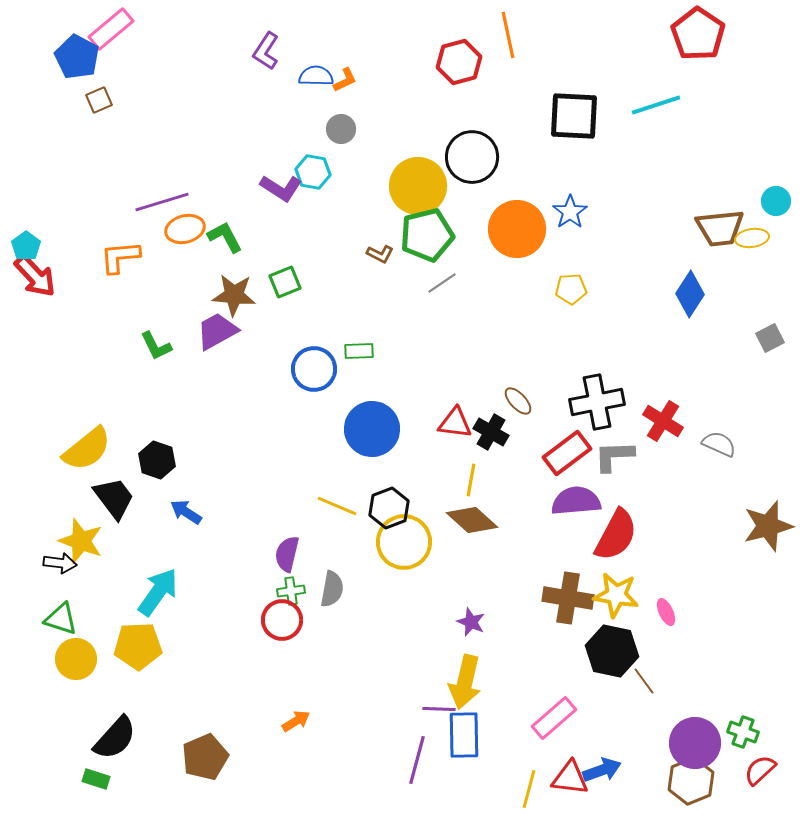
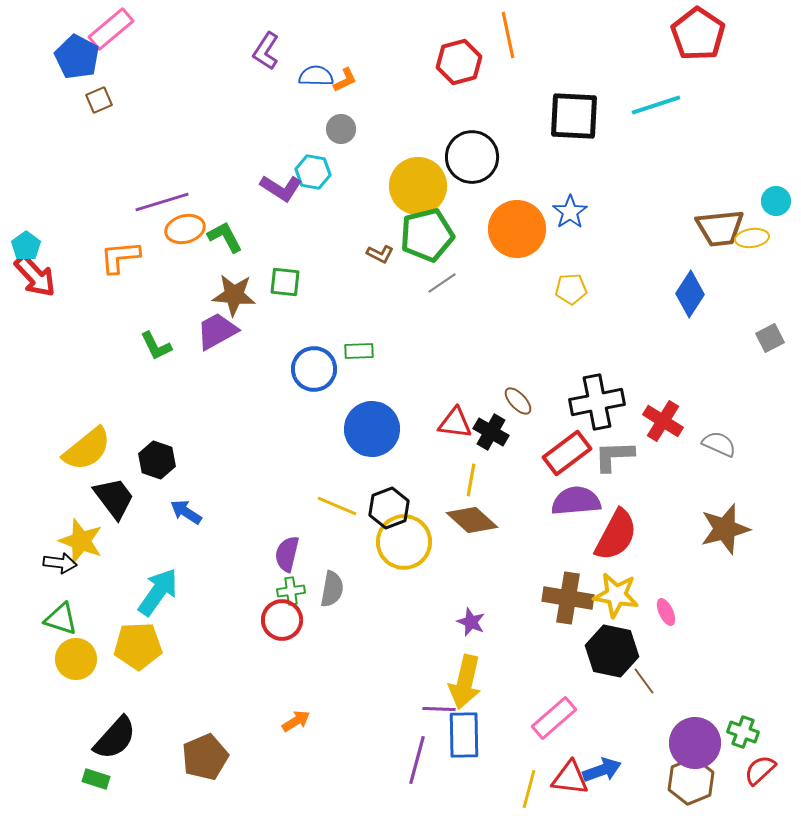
green square at (285, 282): rotated 28 degrees clockwise
brown star at (768, 526): moved 43 px left, 3 px down
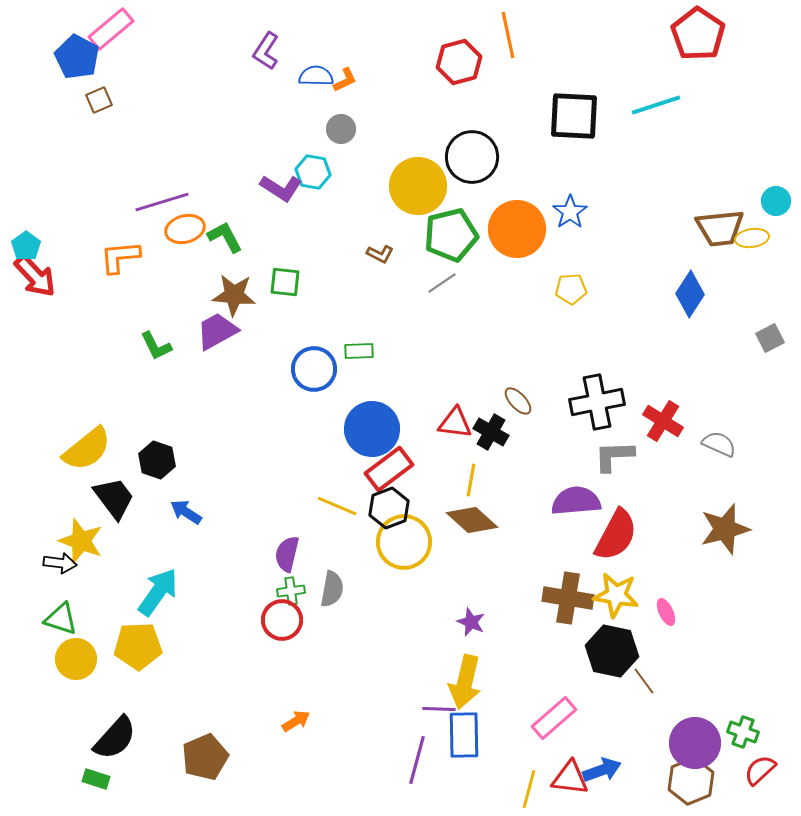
green pentagon at (427, 235): moved 24 px right
red rectangle at (567, 453): moved 178 px left, 16 px down
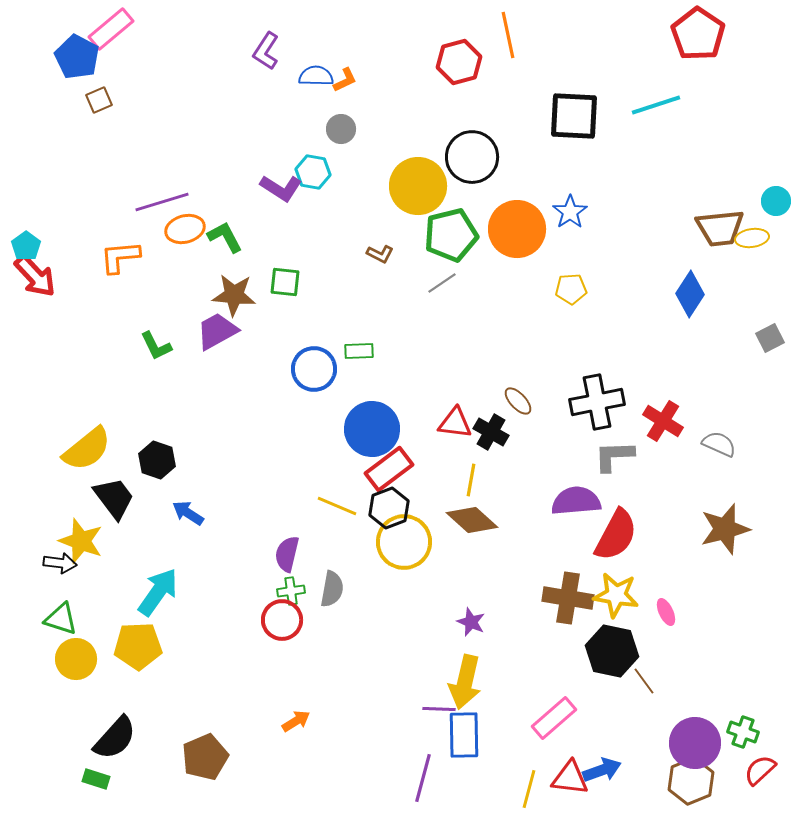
blue arrow at (186, 512): moved 2 px right, 1 px down
purple line at (417, 760): moved 6 px right, 18 px down
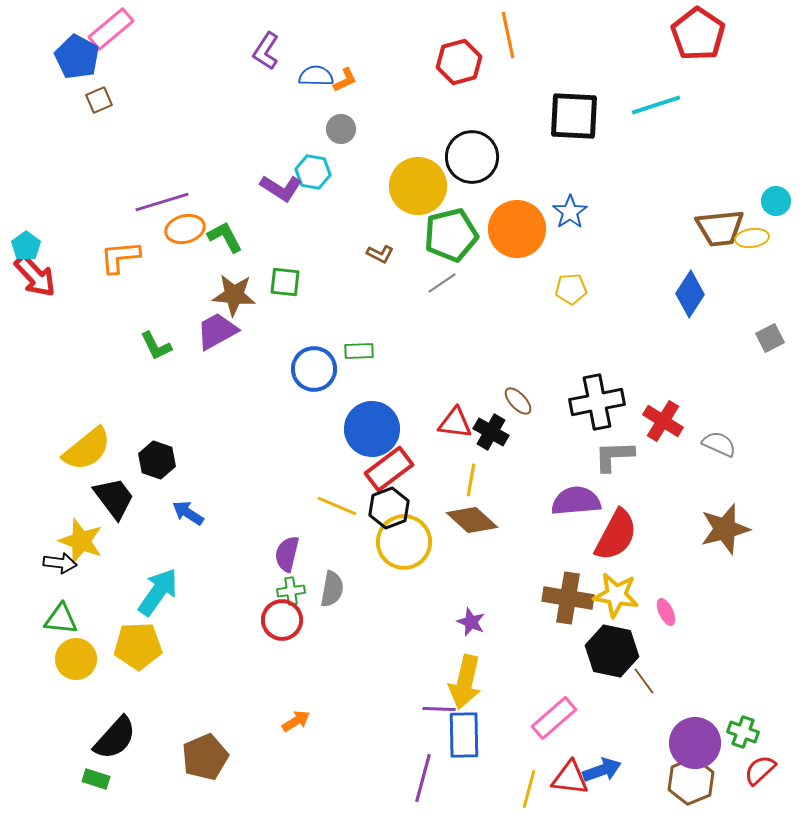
green triangle at (61, 619): rotated 12 degrees counterclockwise
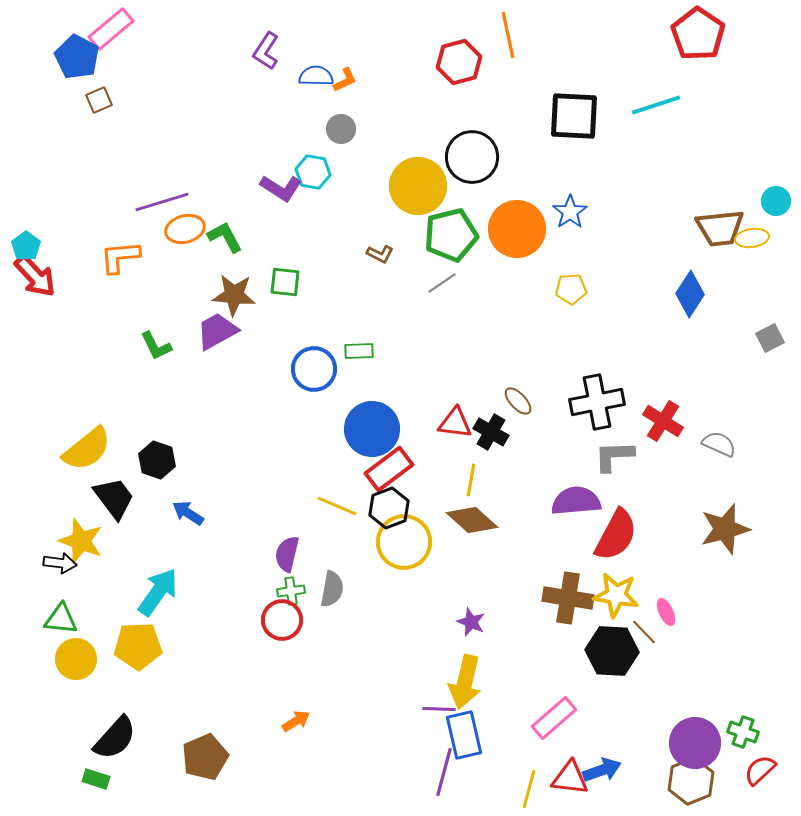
black hexagon at (612, 651): rotated 9 degrees counterclockwise
brown line at (644, 681): moved 49 px up; rotated 8 degrees counterclockwise
blue rectangle at (464, 735): rotated 12 degrees counterclockwise
purple line at (423, 778): moved 21 px right, 6 px up
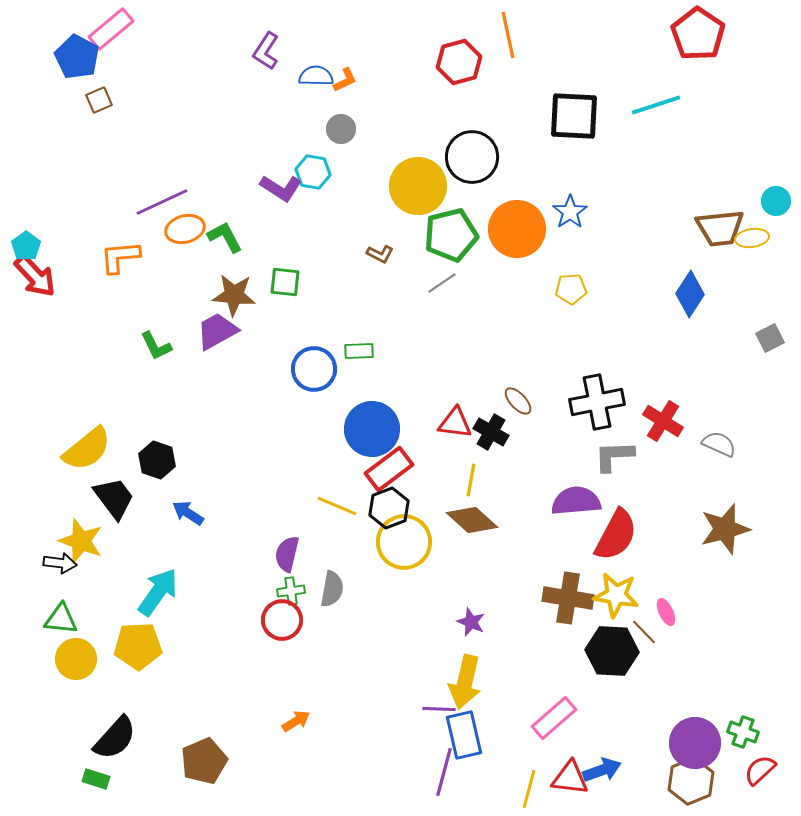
purple line at (162, 202): rotated 8 degrees counterclockwise
brown pentagon at (205, 757): moved 1 px left, 4 px down
